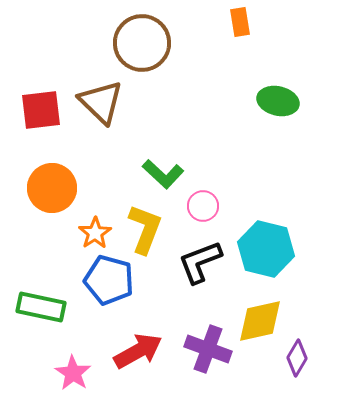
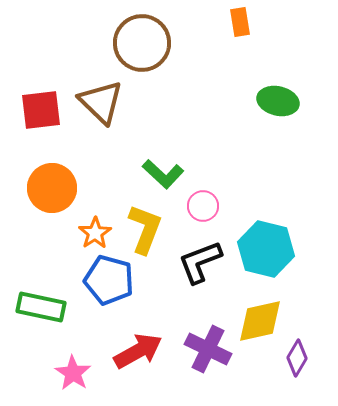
purple cross: rotated 6 degrees clockwise
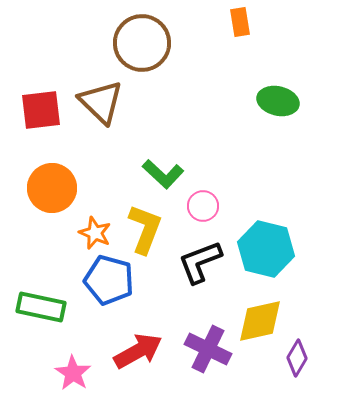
orange star: rotated 16 degrees counterclockwise
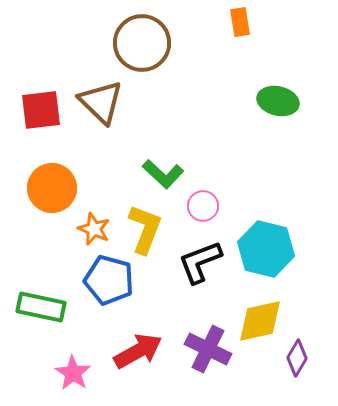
orange star: moved 1 px left, 4 px up
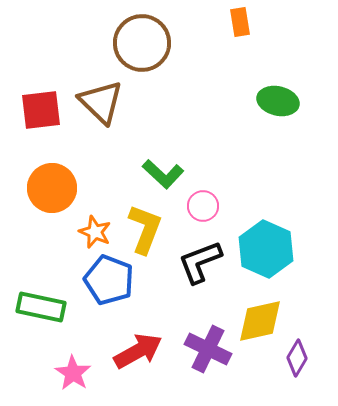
orange star: moved 1 px right, 3 px down
cyan hexagon: rotated 10 degrees clockwise
blue pentagon: rotated 6 degrees clockwise
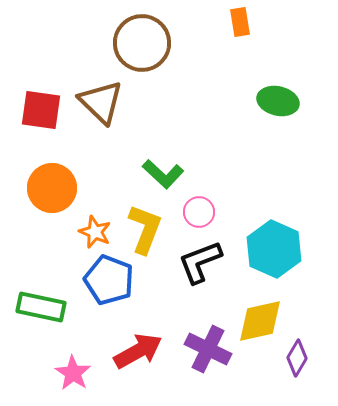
red square: rotated 15 degrees clockwise
pink circle: moved 4 px left, 6 px down
cyan hexagon: moved 8 px right
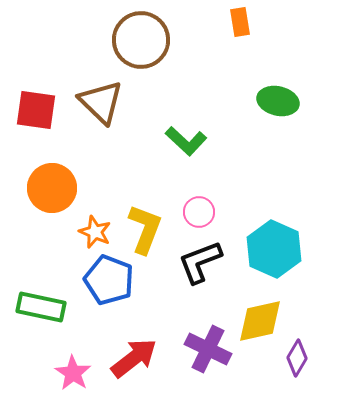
brown circle: moved 1 px left, 3 px up
red square: moved 5 px left
green L-shape: moved 23 px right, 33 px up
red arrow: moved 4 px left, 7 px down; rotated 9 degrees counterclockwise
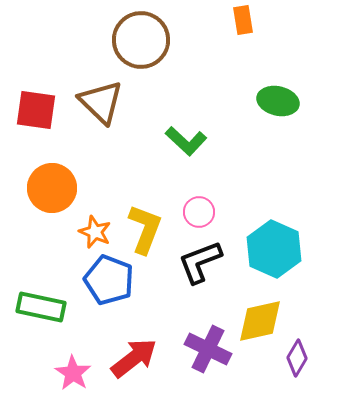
orange rectangle: moved 3 px right, 2 px up
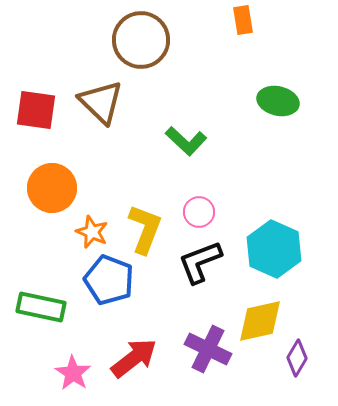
orange star: moved 3 px left
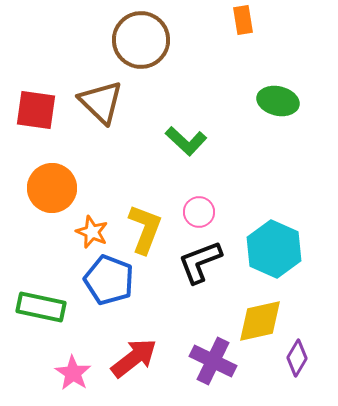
purple cross: moved 5 px right, 12 px down
